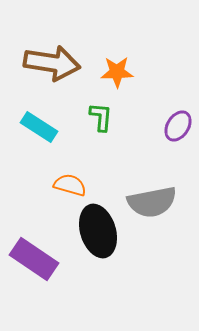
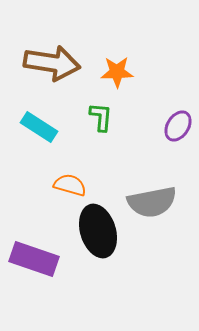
purple rectangle: rotated 15 degrees counterclockwise
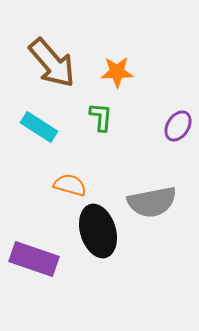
brown arrow: rotated 40 degrees clockwise
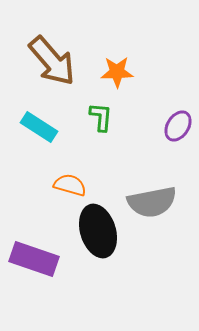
brown arrow: moved 2 px up
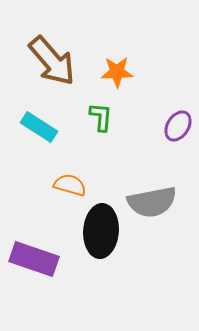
black ellipse: moved 3 px right; rotated 21 degrees clockwise
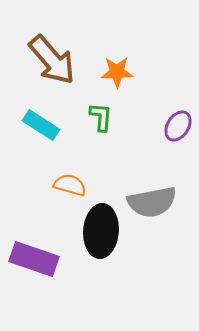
brown arrow: moved 1 px up
cyan rectangle: moved 2 px right, 2 px up
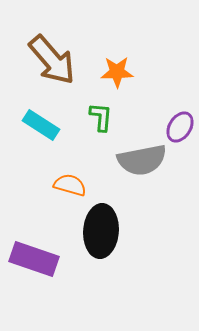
purple ellipse: moved 2 px right, 1 px down
gray semicircle: moved 10 px left, 42 px up
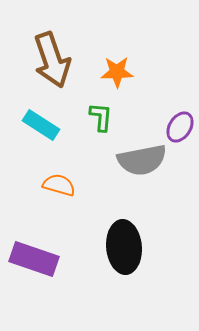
brown arrow: rotated 22 degrees clockwise
orange semicircle: moved 11 px left
black ellipse: moved 23 px right, 16 px down; rotated 9 degrees counterclockwise
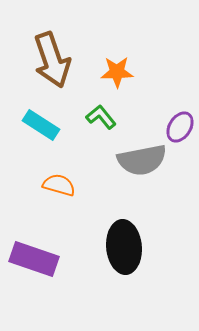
green L-shape: rotated 44 degrees counterclockwise
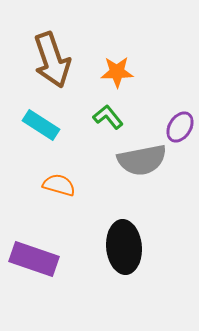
green L-shape: moved 7 px right
